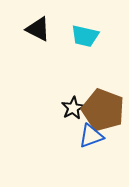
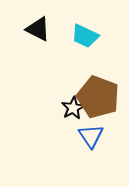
cyan trapezoid: rotated 12 degrees clockwise
brown pentagon: moved 5 px left, 13 px up
blue triangle: rotated 44 degrees counterclockwise
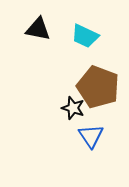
black triangle: rotated 16 degrees counterclockwise
brown pentagon: moved 10 px up
black star: rotated 25 degrees counterclockwise
